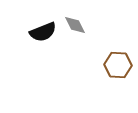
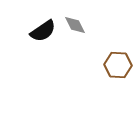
black semicircle: moved 1 px up; rotated 12 degrees counterclockwise
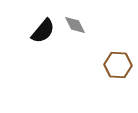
black semicircle: rotated 16 degrees counterclockwise
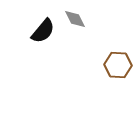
gray diamond: moved 6 px up
